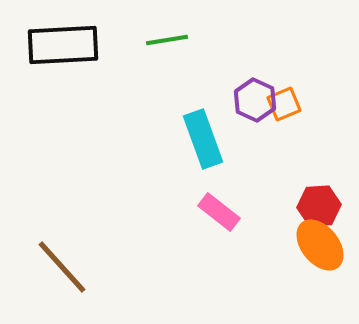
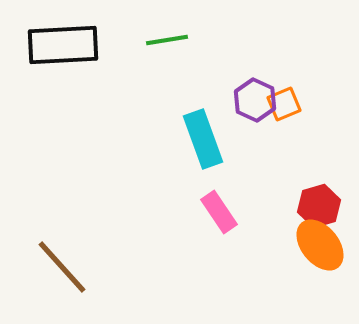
red hexagon: rotated 12 degrees counterclockwise
pink rectangle: rotated 18 degrees clockwise
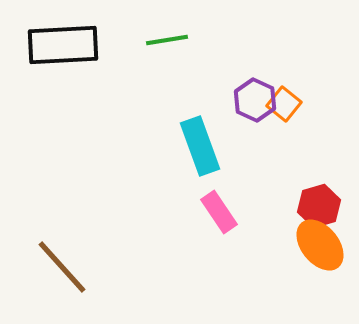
orange square: rotated 28 degrees counterclockwise
cyan rectangle: moved 3 px left, 7 px down
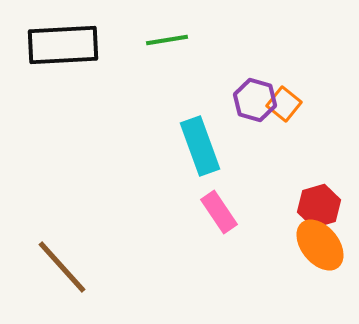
purple hexagon: rotated 9 degrees counterclockwise
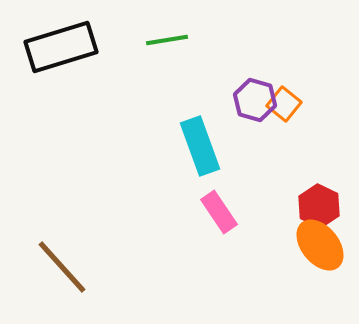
black rectangle: moved 2 px left, 2 px down; rotated 14 degrees counterclockwise
red hexagon: rotated 18 degrees counterclockwise
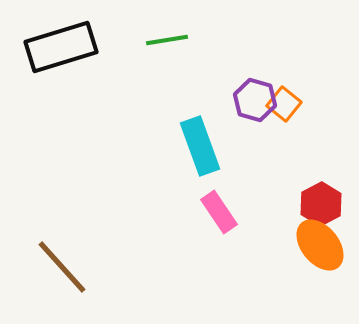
red hexagon: moved 2 px right, 2 px up; rotated 6 degrees clockwise
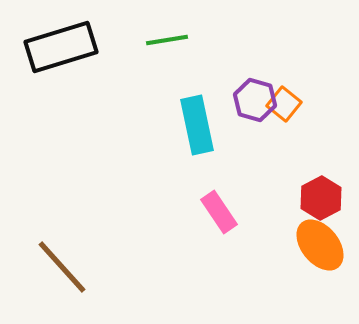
cyan rectangle: moved 3 px left, 21 px up; rotated 8 degrees clockwise
red hexagon: moved 6 px up
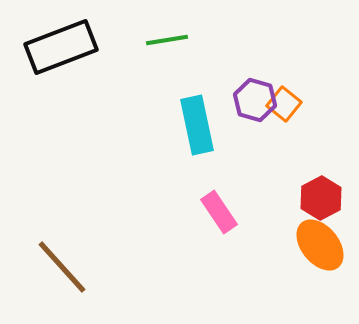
black rectangle: rotated 4 degrees counterclockwise
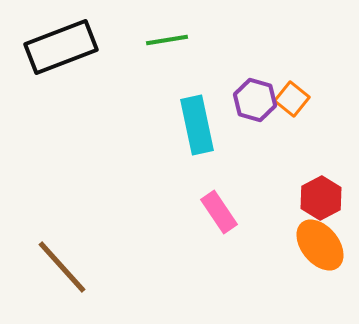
orange square: moved 8 px right, 5 px up
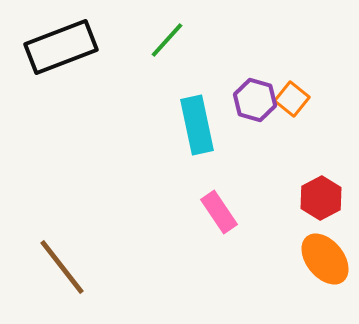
green line: rotated 39 degrees counterclockwise
orange ellipse: moved 5 px right, 14 px down
brown line: rotated 4 degrees clockwise
